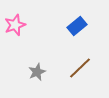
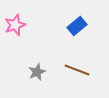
brown line: moved 3 px left, 2 px down; rotated 65 degrees clockwise
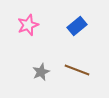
pink star: moved 13 px right
gray star: moved 4 px right
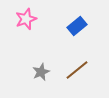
pink star: moved 2 px left, 6 px up
brown line: rotated 60 degrees counterclockwise
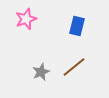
blue rectangle: rotated 36 degrees counterclockwise
brown line: moved 3 px left, 3 px up
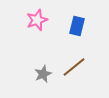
pink star: moved 11 px right, 1 px down
gray star: moved 2 px right, 2 px down
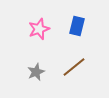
pink star: moved 2 px right, 9 px down
gray star: moved 7 px left, 2 px up
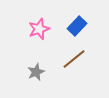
blue rectangle: rotated 30 degrees clockwise
brown line: moved 8 px up
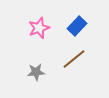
pink star: moved 1 px up
gray star: rotated 18 degrees clockwise
